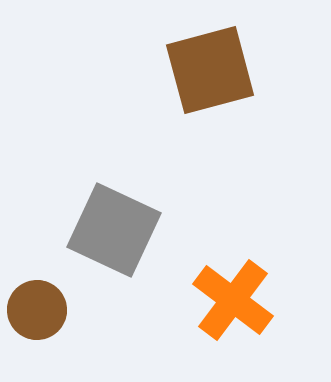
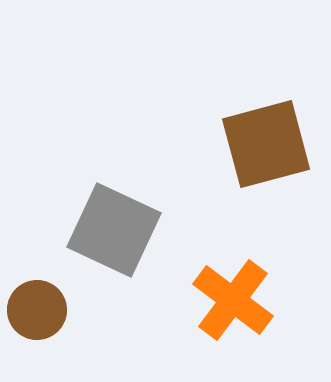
brown square: moved 56 px right, 74 px down
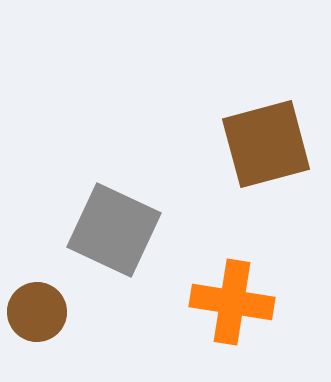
orange cross: moved 1 px left, 2 px down; rotated 28 degrees counterclockwise
brown circle: moved 2 px down
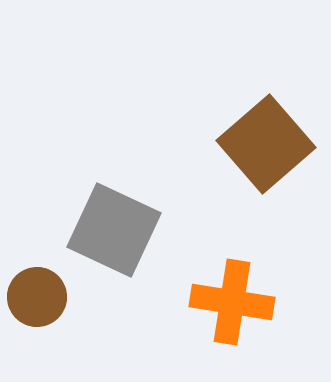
brown square: rotated 26 degrees counterclockwise
brown circle: moved 15 px up
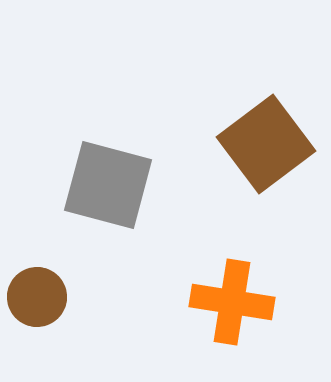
brown square: rotated 4 degrees clockwise
gray square: moved 6 px left, 45 px up; rotated 10 degrees counterclockwise
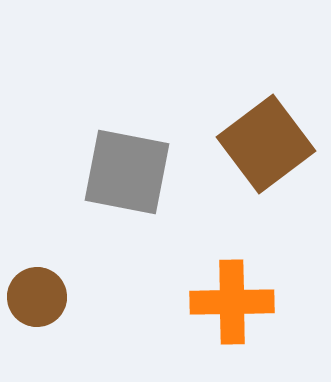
gray square: moved 19 px right, 13 px up; rotated 4 degrees counterclockwise
orange cross: rotated 10 degrees counterclockwise
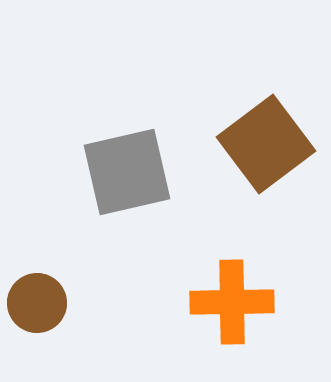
gray square: rotated 24 degrees counterclockwise
brown circle: moved 6 px down
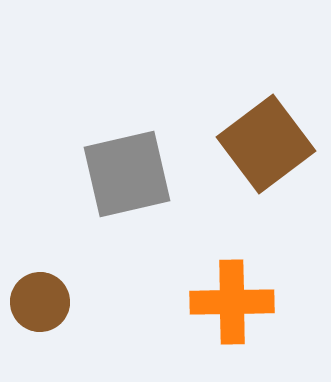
gray square: moved 2 px down
brown circle: moved 3 px right, 1 px up
